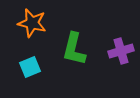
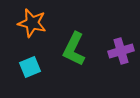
green L-shape: rotated 12 degrees clockwise
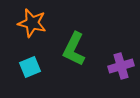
purple cross: moved 15 px down
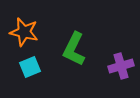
orange star: moved 8 px left, 9 px down
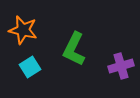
orange star: moved 1 px left, 2 px up
cyan square: rotated 10 degrees counterclockwise
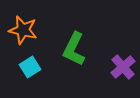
purple cross: moved 2 px right, 1 px down; rotated 25 degrees counterclockwise
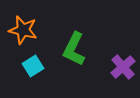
cyan square: moved 3 px right, 1 px up
